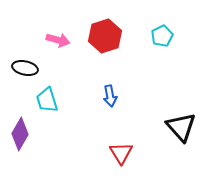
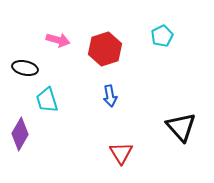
red hexagon: moved 13 px down
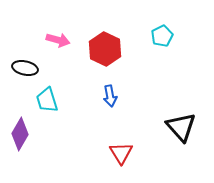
red hexagon: rotated 16 degrees counterclockwise
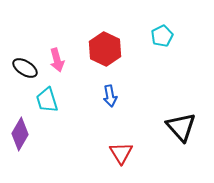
pink arrow: moved 1 px left, 20 px down; rotated 60 degrees clockwise
black ellipse: rotated 20 degrees clockwise
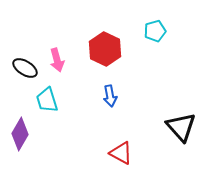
cyan pentagon: moved 7 px left, 5 px up; rotated 10 degrees clockwise
red triangle: rotated 30 degrees counterclockwise
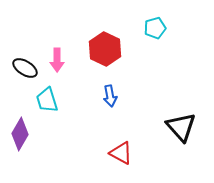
cyan pentagon: moved 3 px up
pink arrow: rotated 15 degrees clockwise
